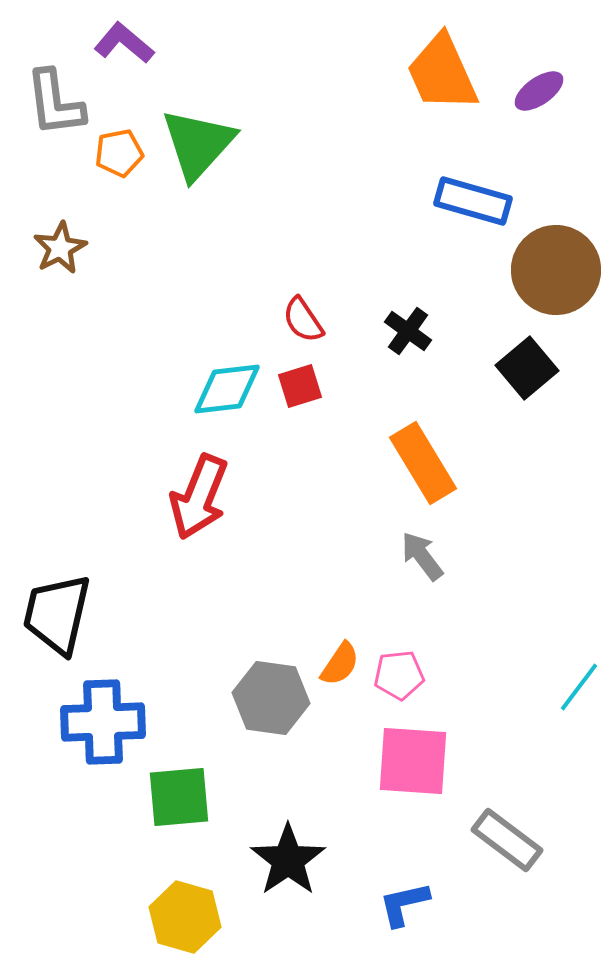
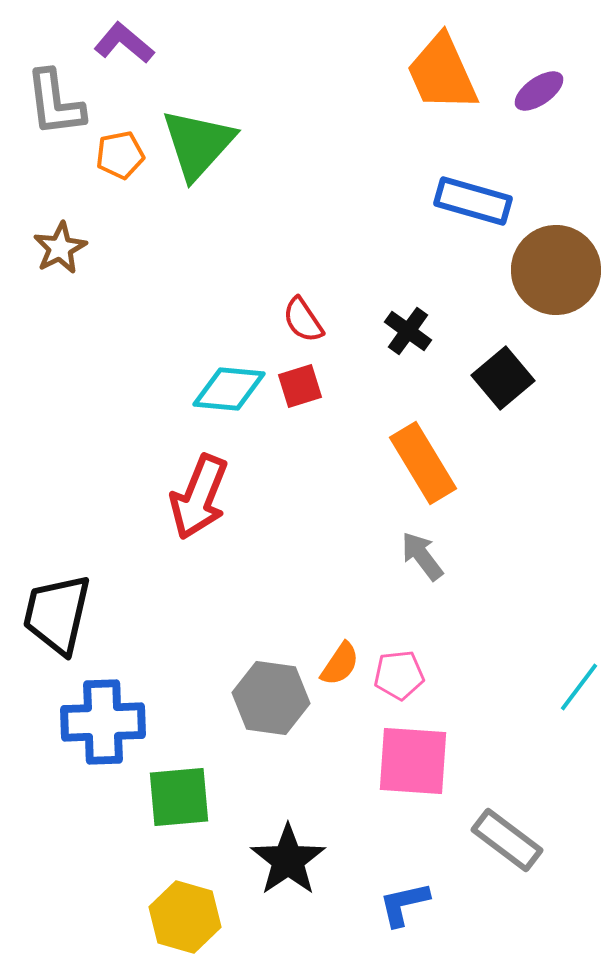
orange pentagon: moved 1 px right, 2 px down
black square: moved 24 px left, 10 px down
cyan diamond: moved 2 px right; rotated 12 degrees clockwise
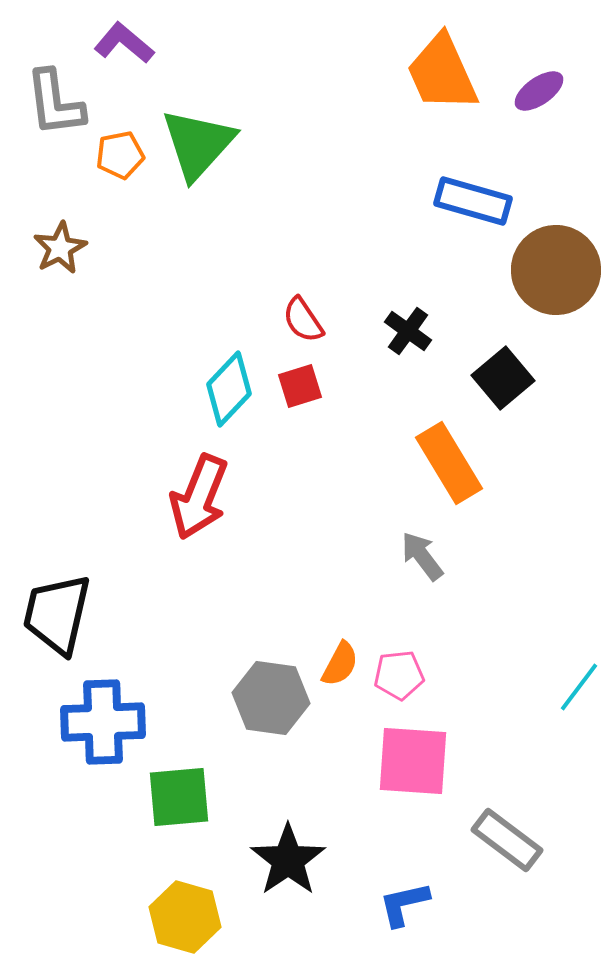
cyan diamond: rotated 52 degrees counterclockwise
orange rectangle: moved 26 px right
orange semicircle: rotated 6 degrees counterclockwise
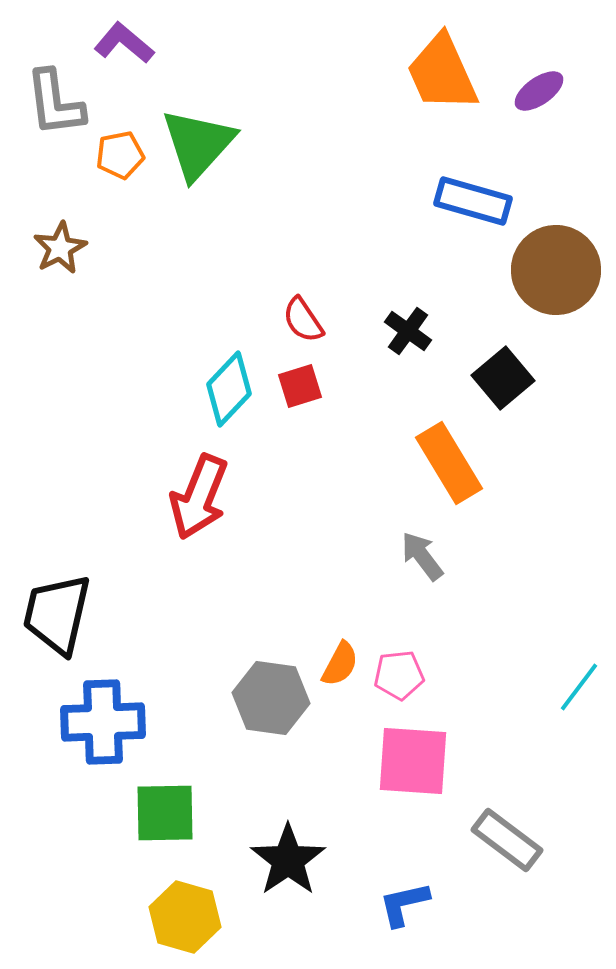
green square: moved 14 px left, 16 px down; rotated 4 degrees clockwise
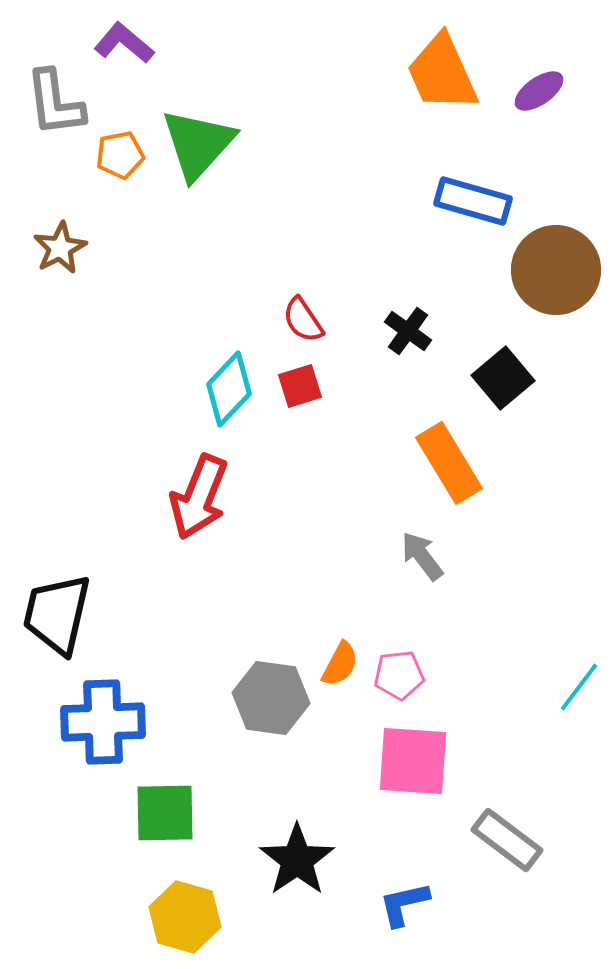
black star: moved 9 px right
